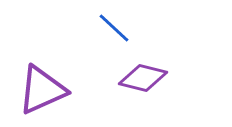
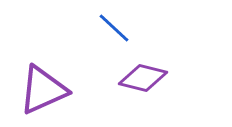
purple triangle: moved 1 px right
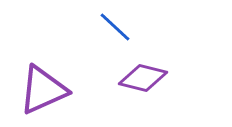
blue line: moved 1 px right, 1 px up
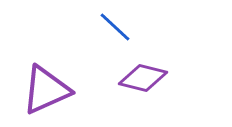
purple triangle: moved 3 px right
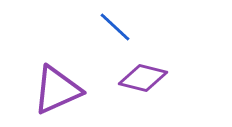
purple triangle: moved 11 px right
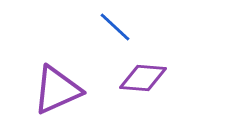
purple diamond: rotated 9 degrees counterclockwise
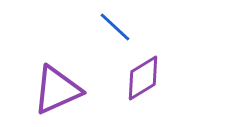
purple diamond: rotated 36 degrees counterclockwise
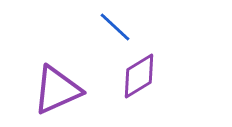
purple diamond: moved 4 px left, 2 px up
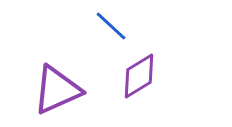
blue line: moved 4 px left, 1 px up
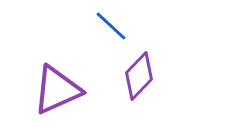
purple diamond: rotated 15 degrees counterclockwise
